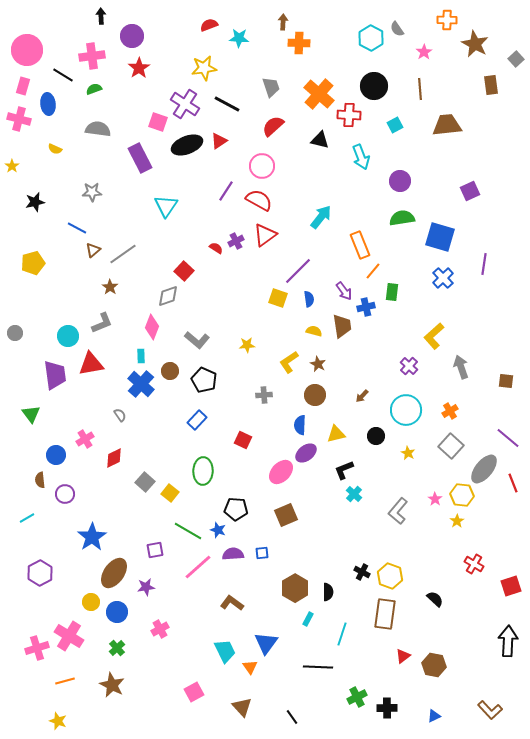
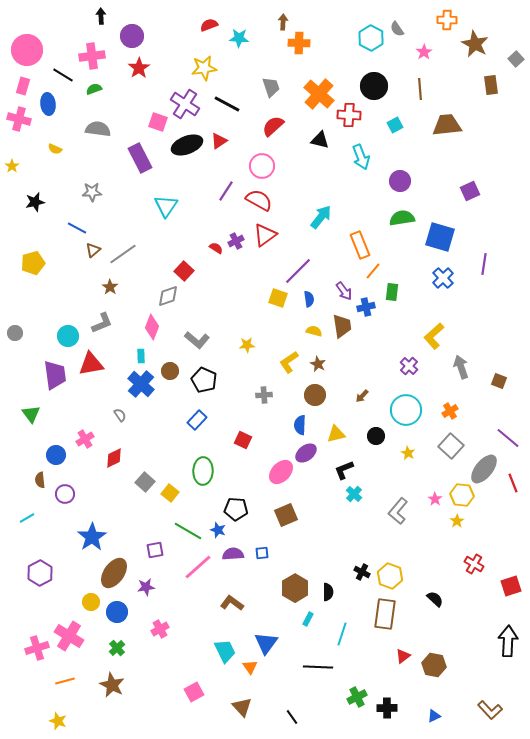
brown square at (506, 381): moved 7 px left; rotated 14 degrees clockwise
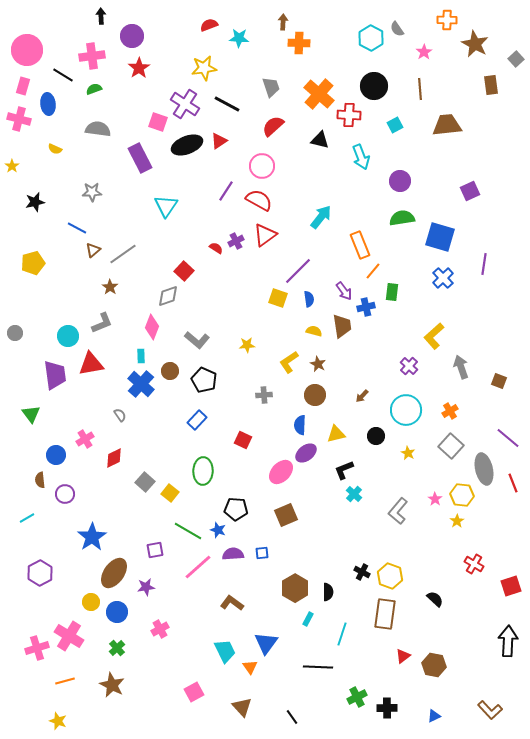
gray ellipse at (484, 469): rotated 52 degrees counterclockwise
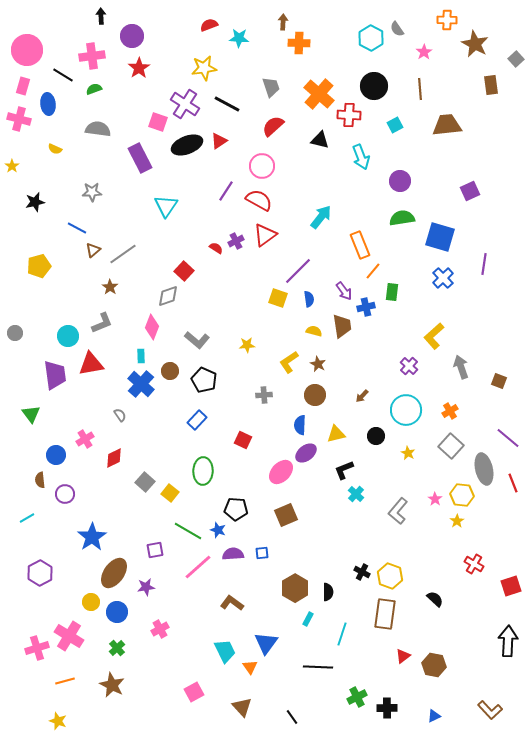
yellow pentagon at (33, 263): moved 6 px right, 3 px down
cyan cross at (354, 494): moved 2 px right
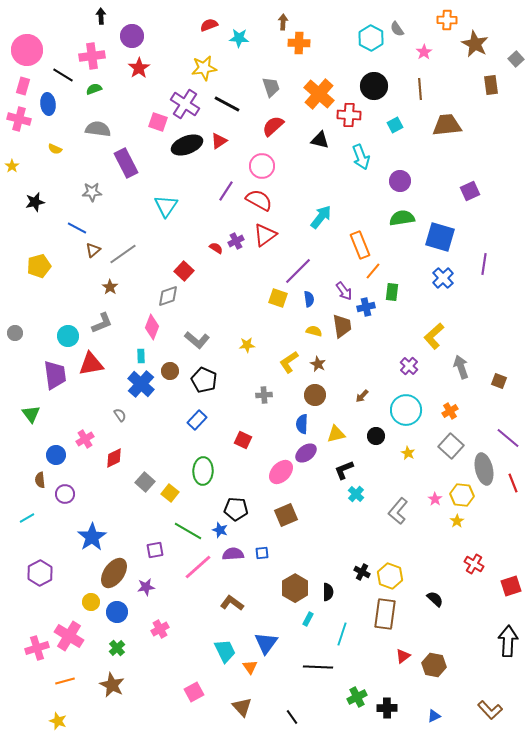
purple rectangle at (140, 158): moved 14 px left, 5 px down
blue semicircle at (300, 425): moved 2 px right, 1 px up
blue star at (218, 530): moved 2 px right
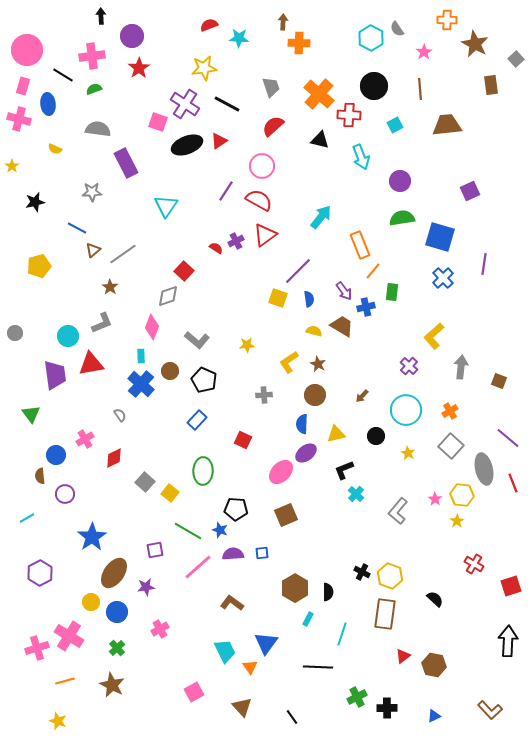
brown trapezoid at (342, 326): rotated 50 degrees counterclockwise
gray arrow at (461, 367): rotated 25 degrees clockwise
brown semicircle at (40, 480): moved 4 px up
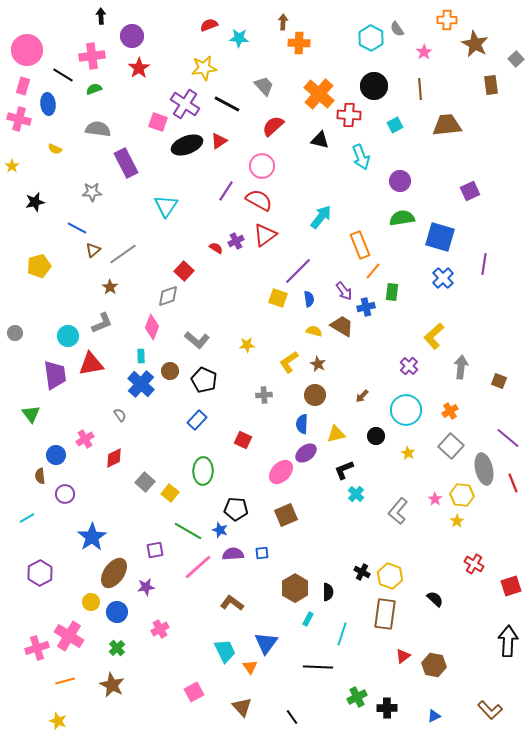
gray trapezoid at (271, 87): moved 7 px left, 1 px up; rotated 25 degrees counterclockwise
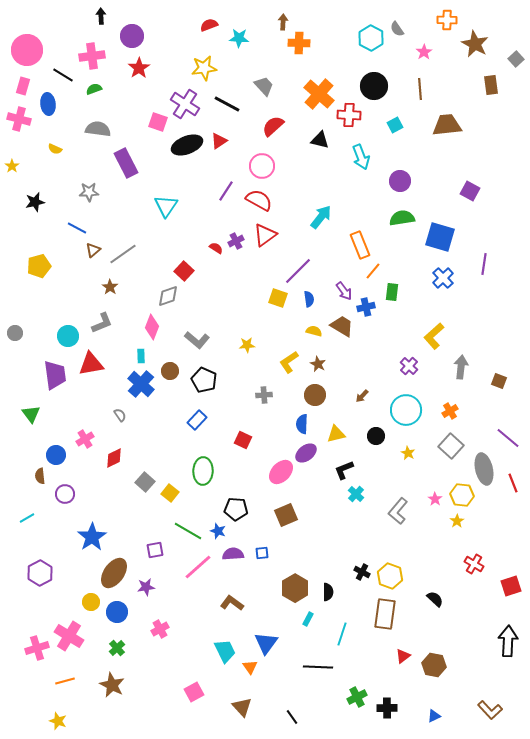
purple square at (470, 191): rotated 36 degrees counterclockwise
gray star at (92, 192): moved 3 px left
blue star at (220, 530): moved 2 px left, 1 px down
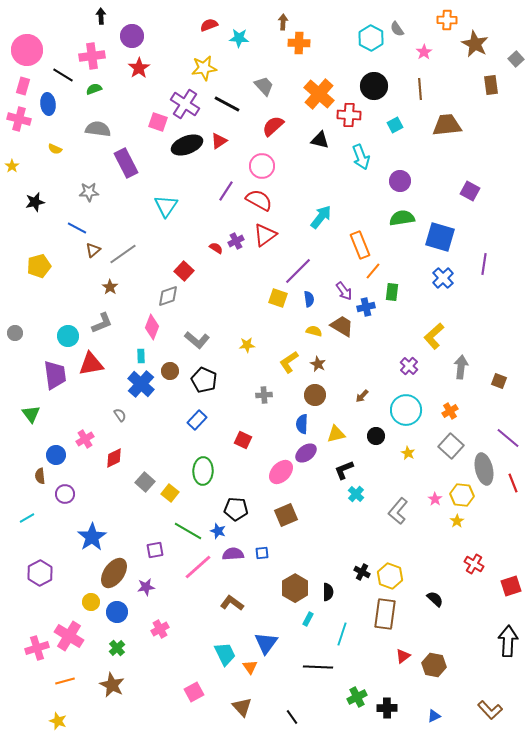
cyan trapezoid at (225, 651): moved 3 px down
